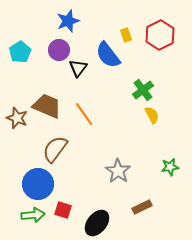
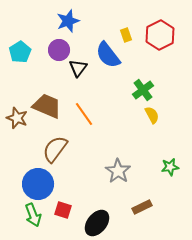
green arrow: rotated 75 degrees clockwise
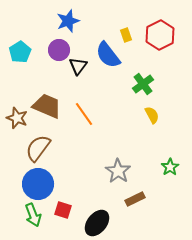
black triangle: moved 2 px up
green cross: moved 6 px up
brown semicircle: moved 17 px left, 1 px up
green star: rotated 24 degrees counterclockwise
brown rectangle: moved 7 px left, 8 px up
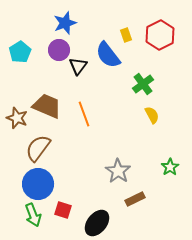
blue star: moved 3 px left, 2 px down
orange line: rotated 15 degrees clockwise
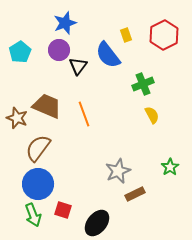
red hexagon: moved 4 px right
green cross: rotated 15 degrees clockwise
gray star: rotated 15 degrees clockwise
brown rectangle: moved 5 px up
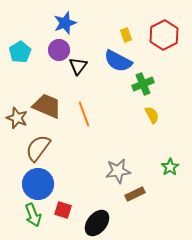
blue semicircle: moved 10 px right, 6 px down; rotated 24 degrees counterclockwise
gray star: rotated 15 degrees clockwise
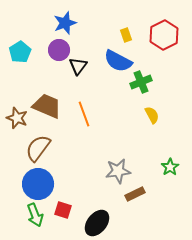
green cross: moved 2 px left, 2 px up
green arrow: moved 2 px right
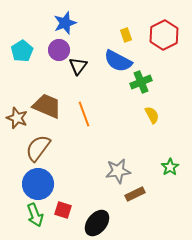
cyan pentagon: moved 2 px right, 1 px up
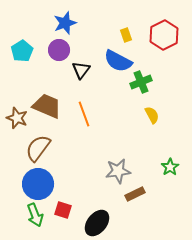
black triangle: moved 3 px right, 4 px down
